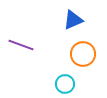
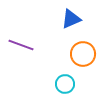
blue triangle: moved 2 px left, 1 px up
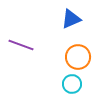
orange circle: moved 5 px left, 3 px down
cyan circle: moved 7 px right
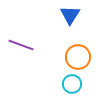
blue triangle: moved 1 px left, 4 px up; rotated 35 degrees counterclockwise
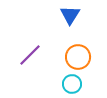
purple line: moved 9 px right, 10 px down; rotated 65 degrees counterclockwise
